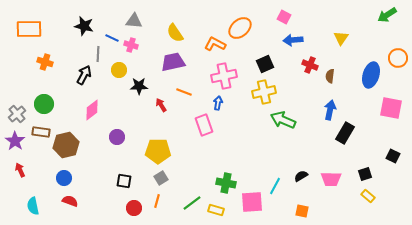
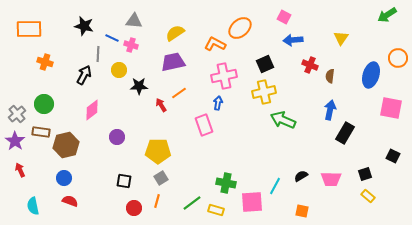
yellow semicircle at (175, 33): rotated 90 degrees clockwise
orange line at (184, 92): moved 5 px left, 1 px down; rotated 56 degrees counterclockwise
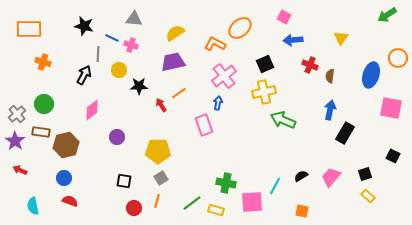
gray triangle at (134, 21): moved 2 px up
orange cross at (45, 62): moved 2 px left
pink cross at (224, 76): rotated 25 degrees counterclockwise
red arrow at (20, 170): rotated 40 degrees counterclockwise
pink trapezoid at (331, 179): moved 2 px up; rotated 130 degrees clockwise
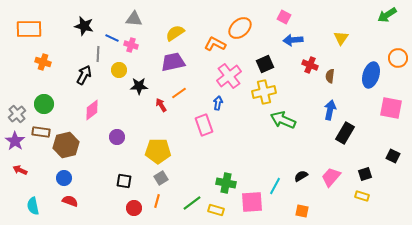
pink cross at (224, 76): moved 5 px right
yellow rectangle at (368, 196): moved 6 px left; rotated 24 degrees counterclockwise
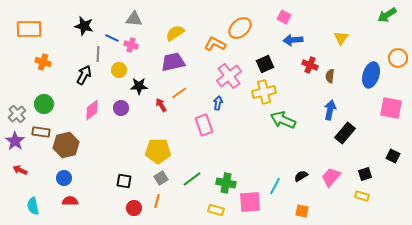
black rectangle at (345, 133): rotated 10 degrees clockwise
purple circle at (117, 137): moved 4 px right, 29 px up
red semicircle at (70, 201): rotated 21 degrees counterclockwise
pink square at (252, 202): moved 2 px left
green line at (192, 203): moved 24 px up
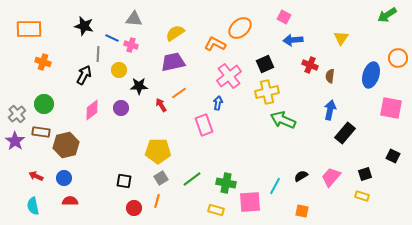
yellow cross at (264, 92): moved 3 px right
red arrow at (20, 170): moved 16 px right, 6 px down
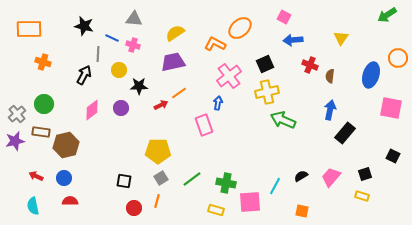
pink cross at (131, 45): moved 2 px right
red arrow at (161, 105): rotated 96 degrees clockwise
purple star at (15, 141): rotated 24 degrees clockwise
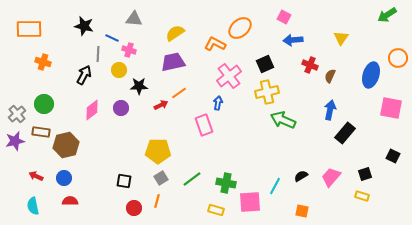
pink cross at (133, 45): moved 4 px left, 5 px down
brown semicircle at (330, 76): rotated 16 degrees clockwise
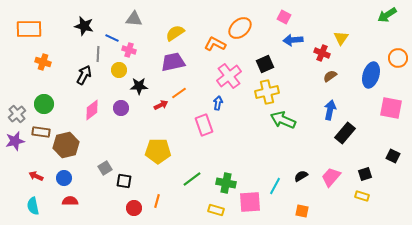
red cross at (310, 65): moved 12 px right, 12 px up
brown semicircle at (330, 76): rotated 32 degrees clockwise
gray square at (161, 178): moved 56 px left, 10 px up
